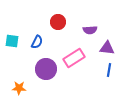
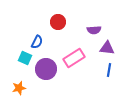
purple semicircle: moved 4 px right
cyan square: moved 13 px right, 17 px down; rotated 16 degrees clockwise
orange star: rotated 16 degrees counterclockwise
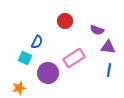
red circle: moved 7 px right, 1 px up
purple semicircle: moved 3 px right; rotated 24 degrees clockwise
purple triangle: moved 1 px right, 1 px up
purple circle: moved 2 px right, 4 px down
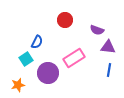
red circle: moved 1 px up
cyan square: moved 1 px right, 1 px down; rotated 32 degrees clockwise
orange star: moved 1 px left, 3 px up
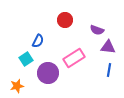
blue semicircle: moved 1 px right, 1 px up
orange star: moved 1 px left, 1 px down
